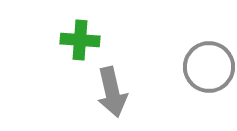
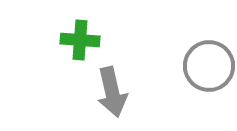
gray circle: moved 1 px up
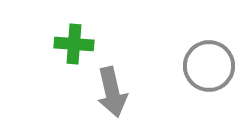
green cross: moved 6 px left, 4 px down
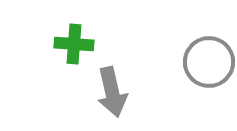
gray circle: moved 4 px up
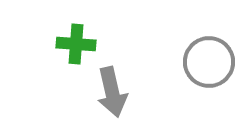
green cross: moved 2 px right
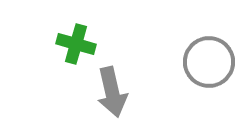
green cross: rotated 12 degrees clockwise
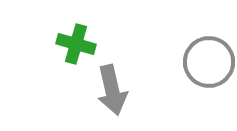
gray arrow: moved 2 px up
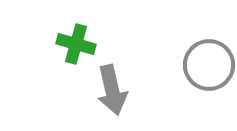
gray circle: moved 3 px down
